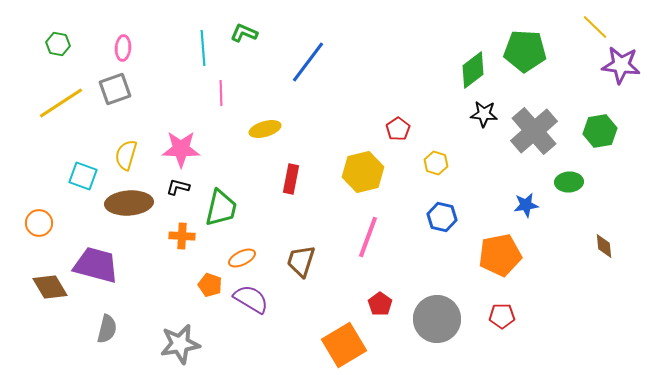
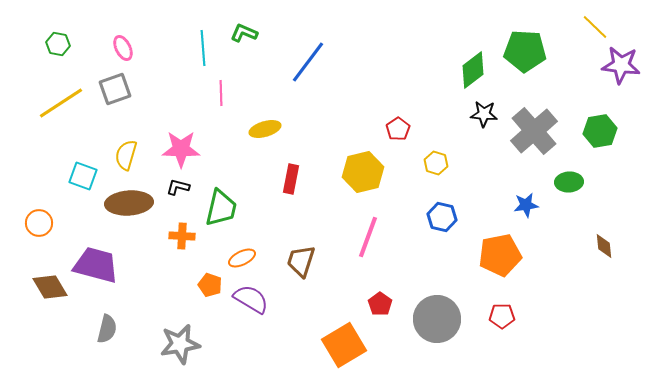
pink ellipse at (123, 48): rotated 30 degrees counterclockwise
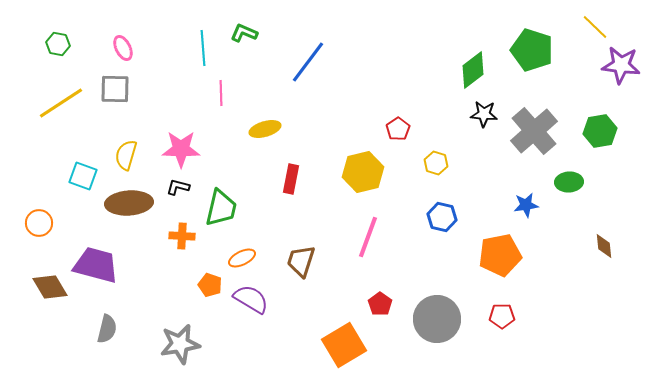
green pentagon at (525, 51): moved 7 px right, 1 px up; rotated 15 degrees clockwise
gray square at (115, 89): rotated 20 degrees clockwise
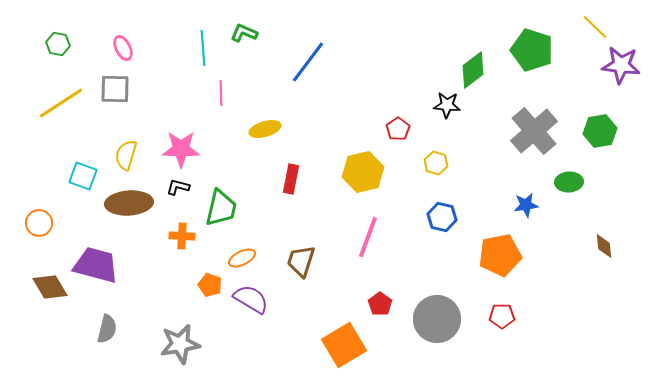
black star at (484, 114): moved 37 px left, 9 px up
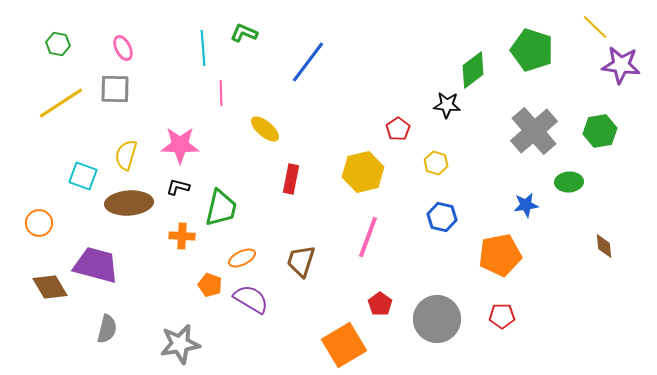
yellow ellipse at (265, 129): rotated 56 degrees clockwise
pink star at (181, 149): moved 1 px left, 4 px up
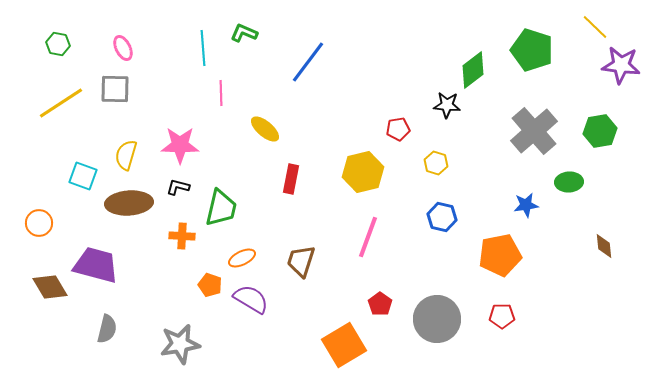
red pentagon at (398, 129): rotated 25 degrees clockwise
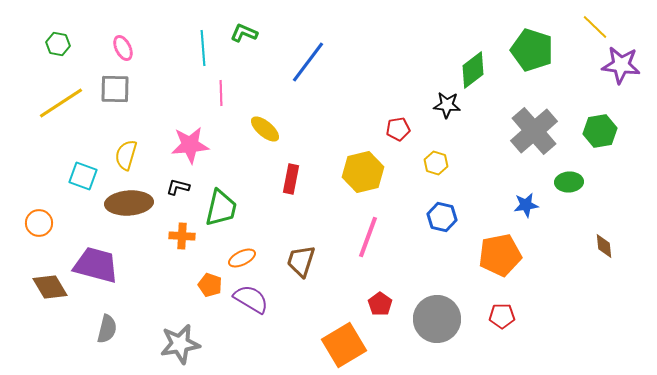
pink star at (180, 145): moved 10 px right; rotated 6 degrees counterclockwise
